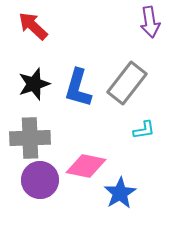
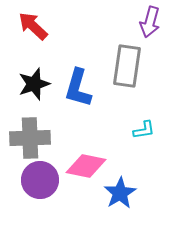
purple arrow: rotated 24 degrees clockwise
gray rectangle: moved 17 px up; rotated 30 degrees counterclockwise
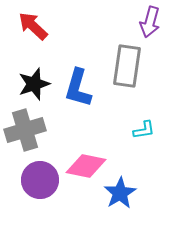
gray cross: moved 5 px left, 8 px up; rotated 15 degrees counterclockwise
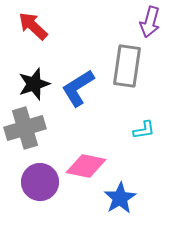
blue L-shape: rotated 42 degrees clockwise
gray cross: moved 2 px up
purple circle: moved 2 px down
blue star: moved 5 px down
